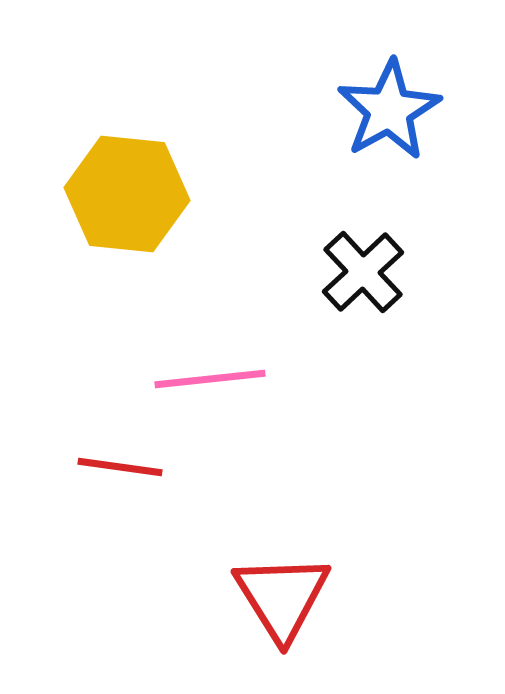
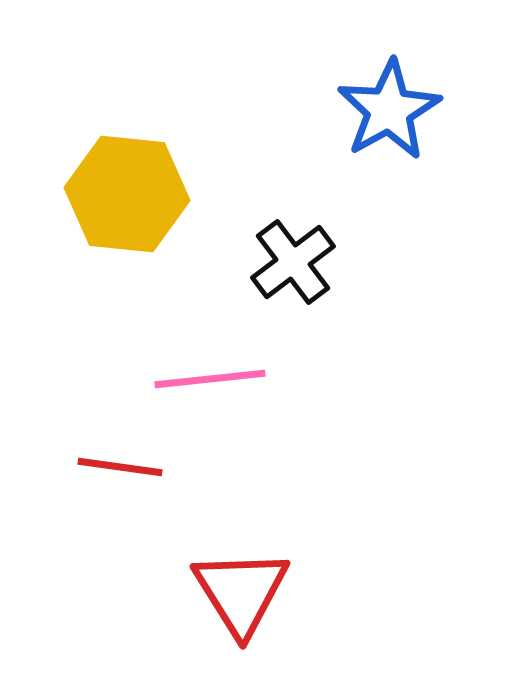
black cross: moved 70 px left, 10 px up; rotated 6 degrees clockwise
red triangle: moved 41 px left, 5 px up
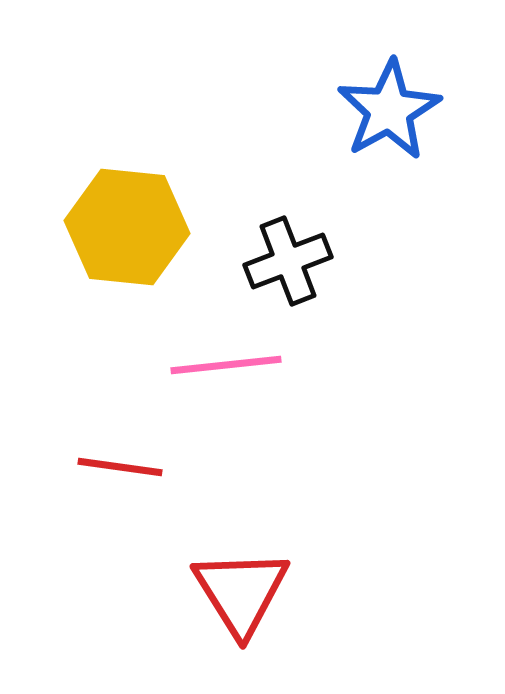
yellow hexagon: moved 33 px down
black cross: moved 5 px left, 1 px up; rotated 16 degrees clockwise
pink line: moved 16 px right, 14 px up
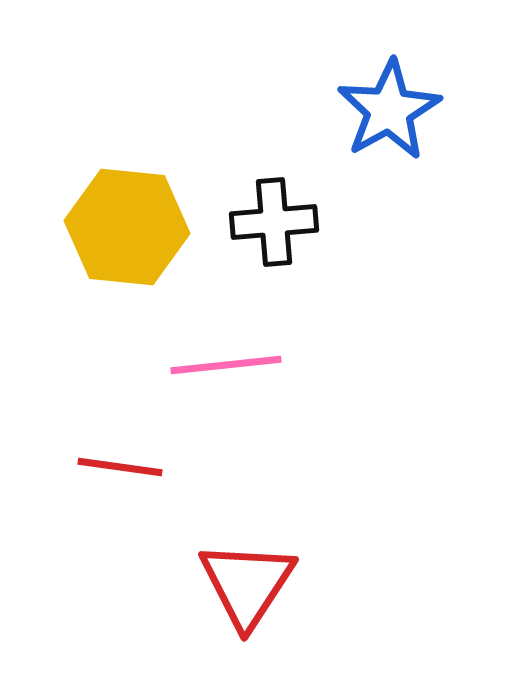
black cross: moved 14 px left, 39 px up; rotated 16 degrees clockwise
red triangle: moved 6 px right, 8 px up; rotated 5 degrees clockwise
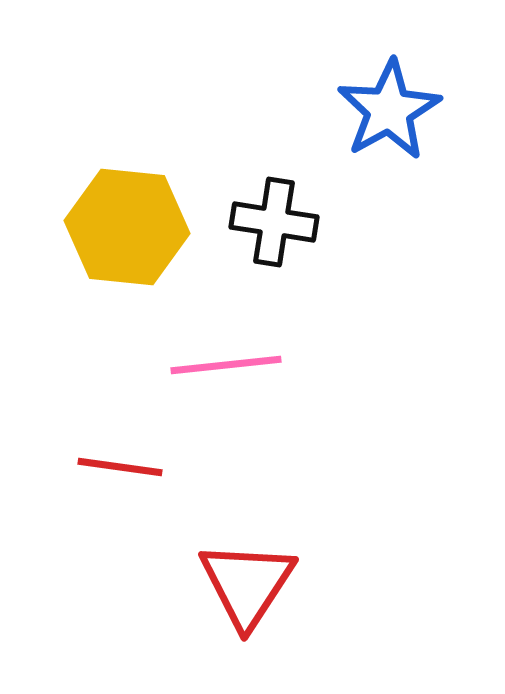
black cross: rotated 14 degrees clockwise
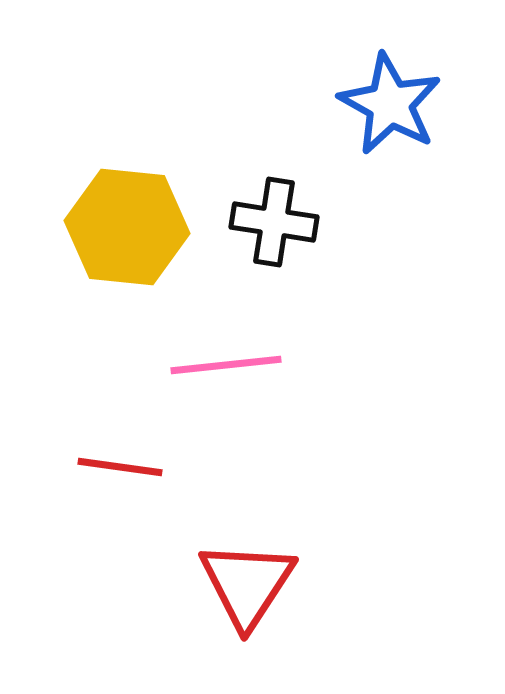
blue star: moved 1 px right, 6 px up; rotated 14 degrees counterclockwise
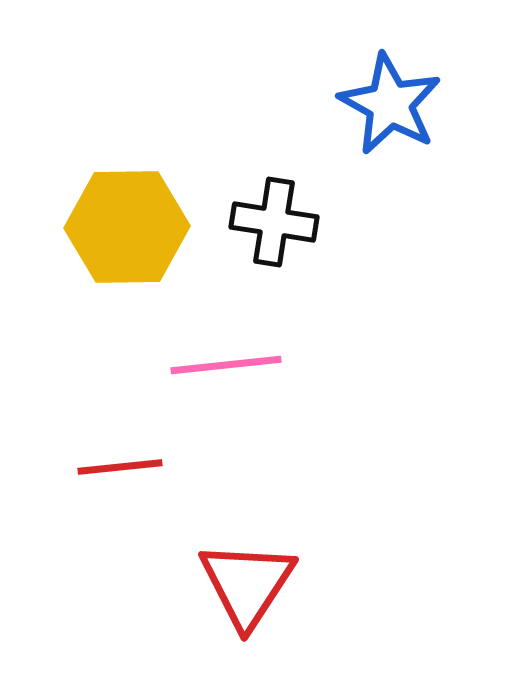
yellow hexagon: rotated 7 degrees counterclockwise
red line: rotated 14 degrees counterclockwise
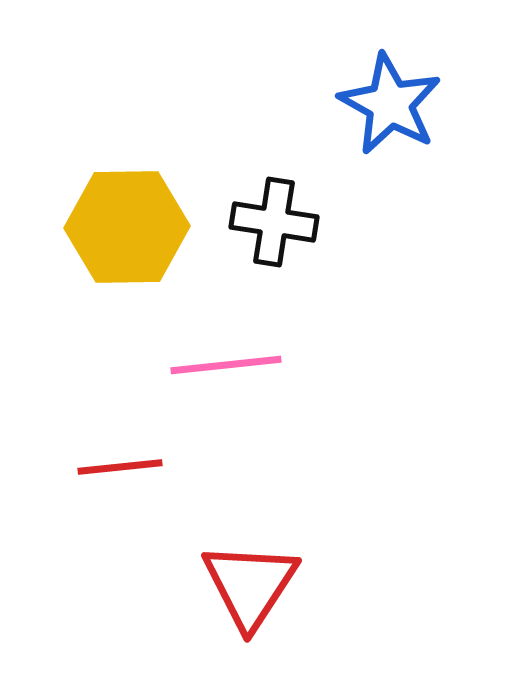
red triangle: moved 3 px right, 1 px down
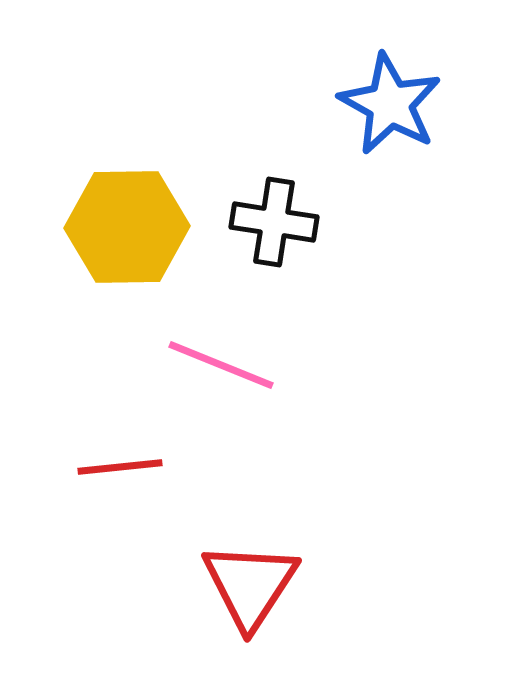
pink line: moved 5 px left; rotated 28 degrees clockwise
